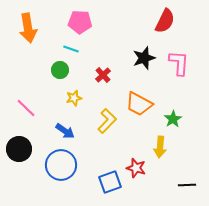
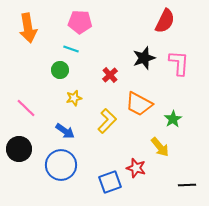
red cross: moved 7 px right
yellow arrow: rotated 45 degrees counterclockwise
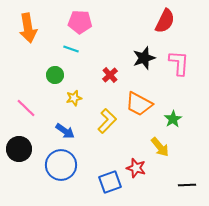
green circle: moved 5 px left, 5 px down
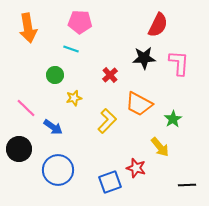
red semicircle: moved 7 px left, 4 px down
black star: rotated 15 degrees clockwise
blue arrow: moved 12 px left, 4 px up
blue circle: moved 3 px left, 5 px down
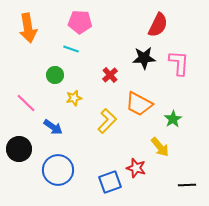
pink line: moved 5 px up
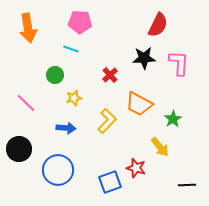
blue arrow: moved 13 px right, 1 px down; rotated 30 degrees counterclockwise
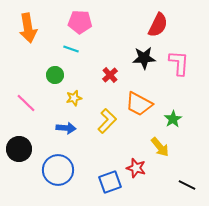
black line: rotated 30 degrees clockwise
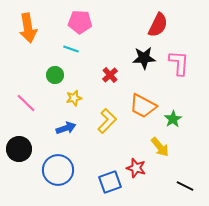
orange trapezoid: moved 4 px right, 2 px down
blue arrow: rotated 24 degrees counterclockwise
black line: moved 2 px left, 1 px down
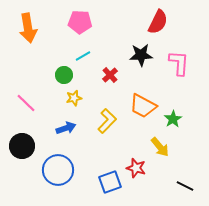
red semicircle: moved 3 px up
cyan line: moved 12 px right, 7 px down; rotated 49 degrees counterclockwise
black star: moved 3 px left, 3 px up
green circle: moved 9 px right
black circle: moved 3 px right, 3 px up
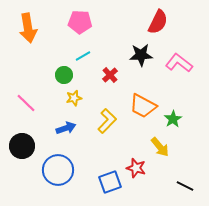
pink L-shape: rotated 56 degrees counterclockwise
